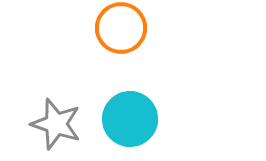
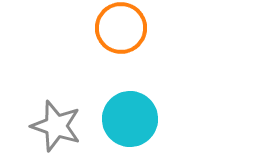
gray star: moved 2 px down
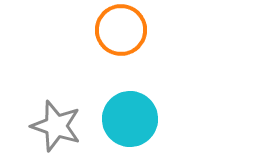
orange circle: moved 2 px down
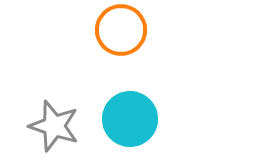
gray star: moved 2 px left
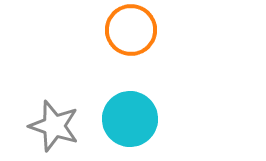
orange circle: moved 10 px right
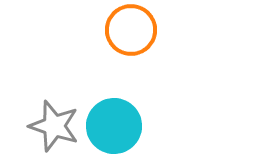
cyan circle: moved 16 px left, 7 px down
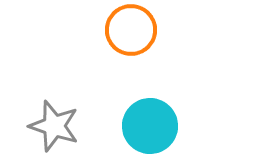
cyan circle: moved 36 px right
